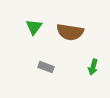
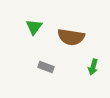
brown semicircle: moved 1 px right, 5 px down
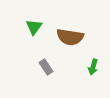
brown semicircle: moved 1 px left
gray rectangle: rotated 35 degrees clockwise
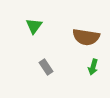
green triangle: moved 1 px up
brown semicircle: moved 16 px right
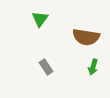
green triangle: moved 6 px right, 7 px up
